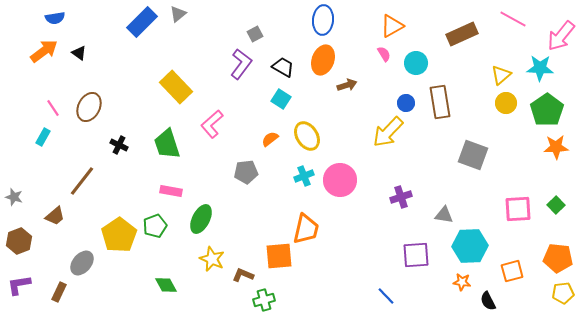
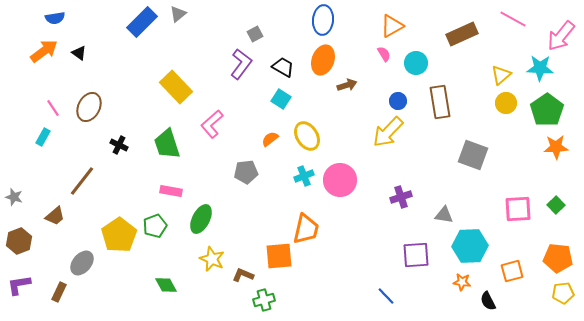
blue circle at (406, 103): moved 8 px left, 2 px up
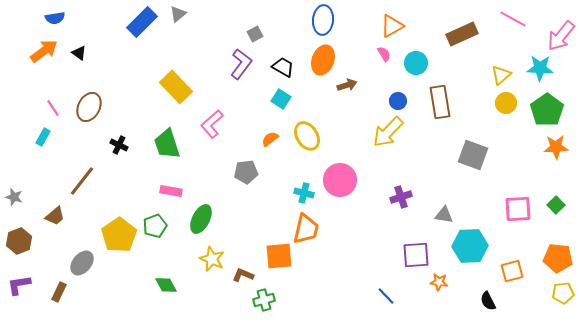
cyan cross at (304, 176): moved 17 px down; rotated 36 degrees clockwise
orange star at (462, 282): moved 23 px left
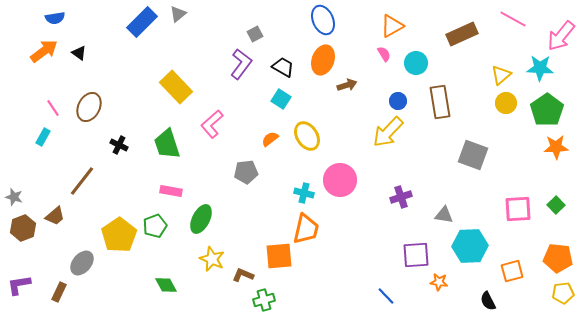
blue ellipse at (323, 20): rotated 28 degrees counterclockwise
brown hexagon at (19, 241): moved 4 px right, 13 px up
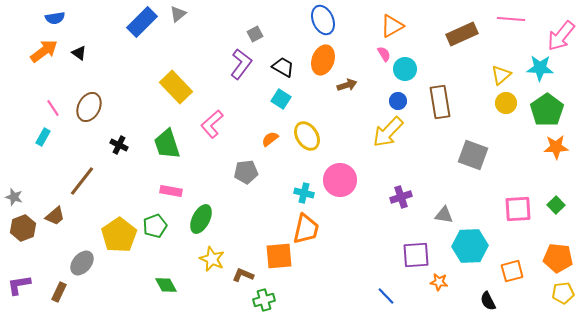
pink line at (513, 19): moved 2 px left; rotated 24 degrees counterclockwise
cyan circle at (416, 63): moved 11 px left, 6 px down
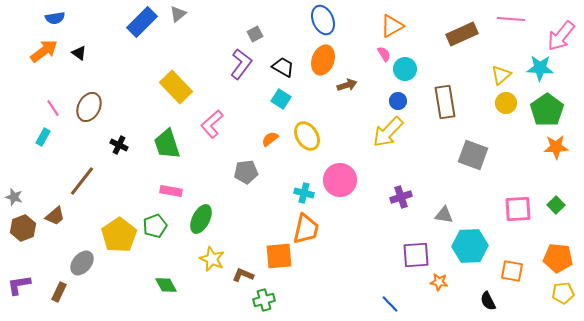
brown rectangle at (440, 102): moved 5 px right
orange square at (512, 271): rotated 25 degrees clockwise
blue line at (386, 296): moved 4 px right, 8 px down
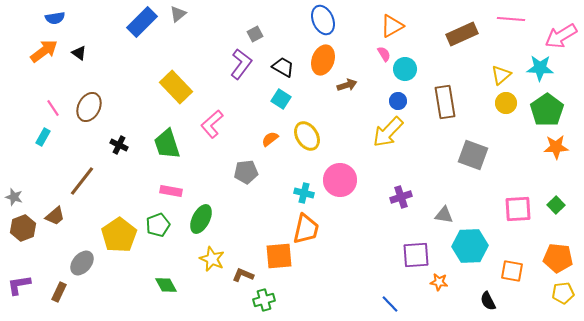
pink arrow at (561, 36): rotated 20 degrees clockwise
green pentagon at (155, 226): moved 3 px right, 1 px up
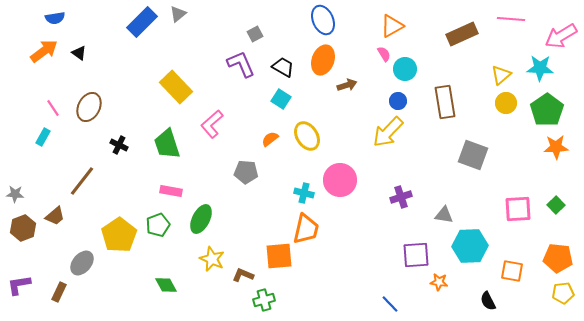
purple L-shape at (241, 64): rotated 60 degrees counterclockwise
gray pentagon at (246, 172): rotated 10 degrees clockwise
gray star at (14, 197): moved 1 px right, 3 px up; rotated 12 degrees counterclockwise
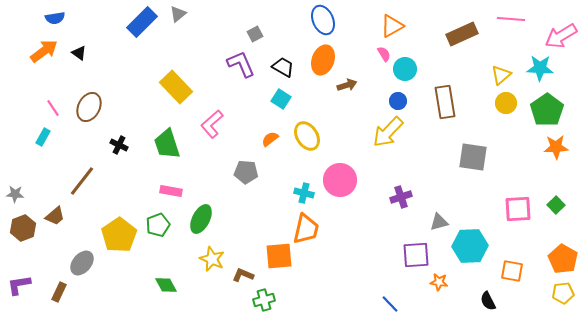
gray square at (473, 155): moved 2 px down; rotated 12 degrees counterclockwise
gray triangle at (444, 215): moved 5 px left, 7 px down; rotated 24 degrees counterclockwise
orange pentagon at (558, 258): moved 5 px right, 1 px down; rotated 24 degrees clockwise
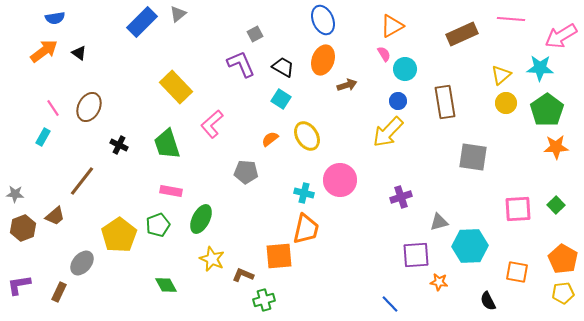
orange square at (512, 271): moved 5 px right, 1 px down
